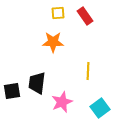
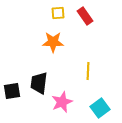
black trapezoid: moved 2 px right
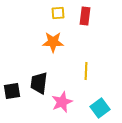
red rectangle: rotated 42 degrees clockwise
yellow line: moved 2 px left
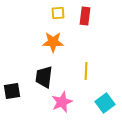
black trapezoid: moved 5 px right, 6 px up
cyan square: moved 5 px right, 5 px up
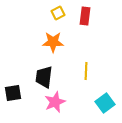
yellow square: rotated 24 degrees counterclockwise
black square: moved 1 px right, 2 px down
pink star: moved 7 px left
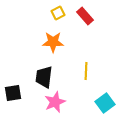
red rectangle: rotated 48 degrees counterclockwise
